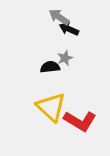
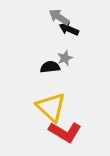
red L-shape: moved 15 px left, 11 px down
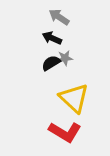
black arrow: moved 17 px left, 9 px down
gray star: rotated 14 degrees clockwise
black semicircle: moved 1 px right, 4 px up; rotated 24 degrees counterclockwise
yellow triangle: moved 23 px right, 9 px up
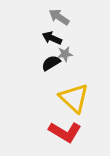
gray star: moved 4 px up
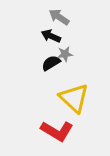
black arrow: moved 1 px left, 2 px up
red L-shape: moved 8 px left, 1 px up
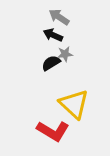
black arrow: moved 2 px right, 1 px up
yellow triangle: moved 6 px down
red L-shape: moved 4 px left
